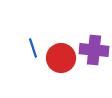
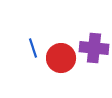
purple cross: moved 2 px up
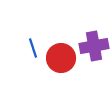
purple cross: moved 2 px up; rotated 16 degrees counterclockwise
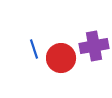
blue line: moved 1 px right, 1 px down
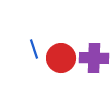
purple cross: moved 12 px down; rotated 12 degrees clockwise
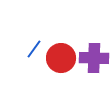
blue line: rotated 54 degrees clockwise
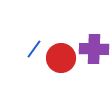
purple cross: moved 9 px up
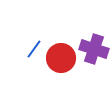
purple cross: rotated 16 degrees clockwise
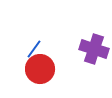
red circle: moved 21 px left, 11 px down
